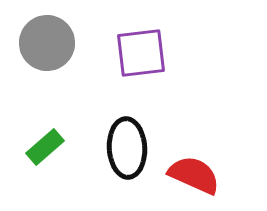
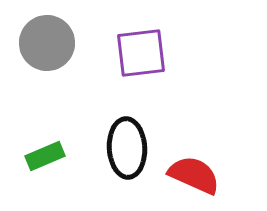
green rectangle: moved 9 px down; rotated 18 degrees clockwise
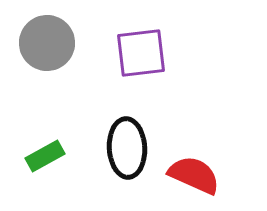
green rectangle: rotated 6 degrees counterclockwise
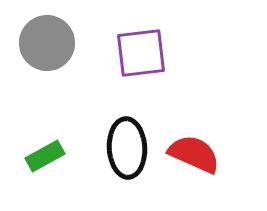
red semicircle: moved 21 px up
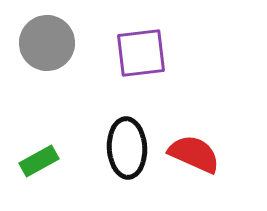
green rectangle: moved 6 px left, 5 px down
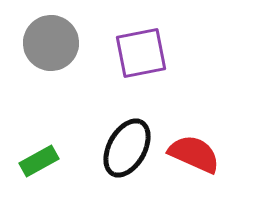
gray circle: moved 4 px right
purple square: rotated 4 degrees counterclockwise
black ellipse: rotated 32 degrees clockwise
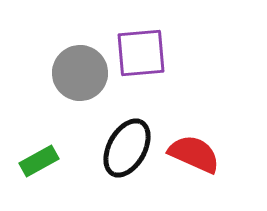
gray circle: moved 29 px right, 30 px down
purple square: rotated 6 degrees clockwise
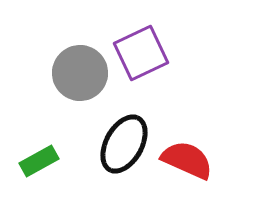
purple square: rotated 20 degrees counterclockwise
black ellipse: moved 3 px left, 4 px up
red semicircle: moved 7 px left, 6 px down
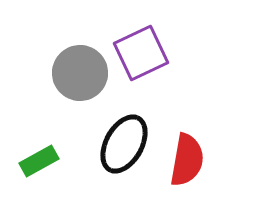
red semicircle: rotated 76 degrees clockwise
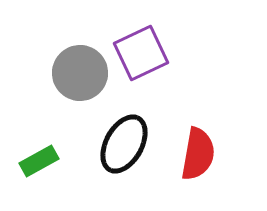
red semicircle: moved 11 px right, 6 px up
